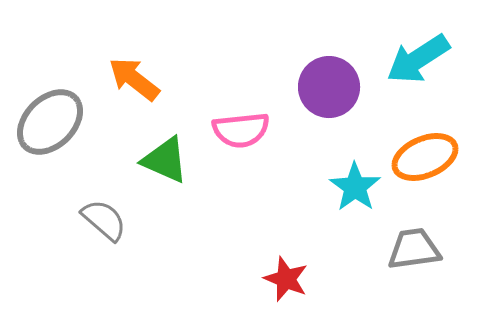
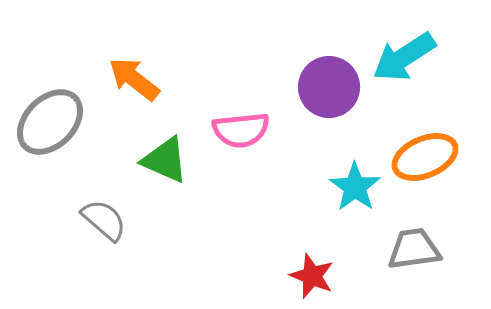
cyan arrow: moved 14 px left, 2 px up
red star: moved 26 px right, 3 px up
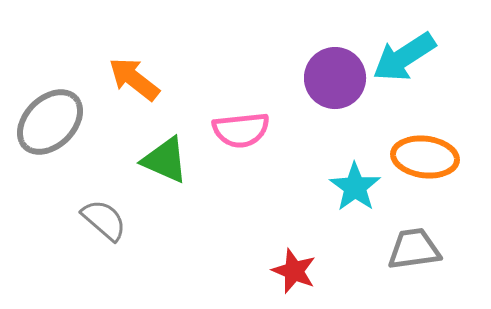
purple circle: moved 6 px right, 9 px up
orange ellipse: rotated 30 degrees clockwise
red star: moved 18 px left, 5 px up
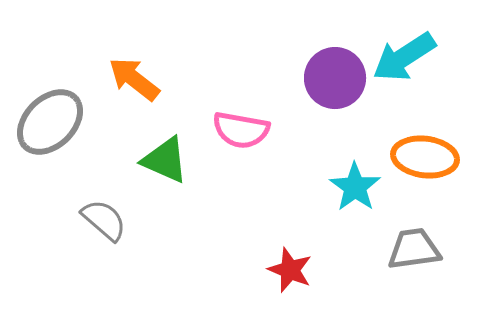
pink semicircle: rotated 16 degrees clockwise
red star: moved 4 px left, 1 px up
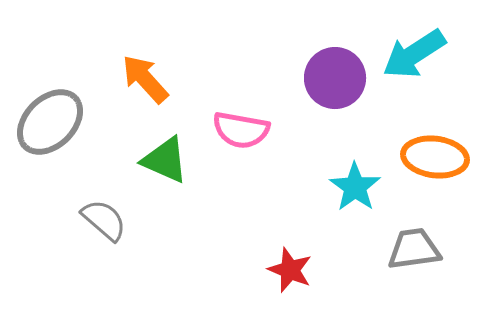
cyan arrow: moved 10 px right, 3 px up
orange arrow: moved 11 px right; rotated 10 degrees clockwise
orange ellipse: moved 10 px right
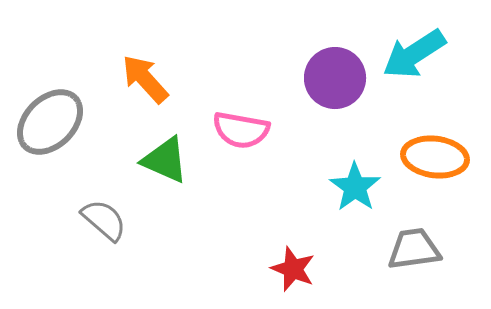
red star: moved 3 px right, 1 px up
